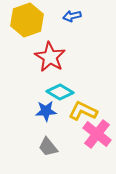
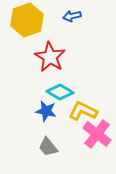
blue star: rotated 15 degrees clockwise
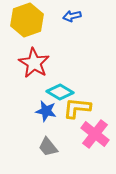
red star: moved 16 px left, 6 px down
yellow L-shape: moved 6 px left, 3 px up; rotated 20 degrees counterclockwise
pink cross: moved 2 px left
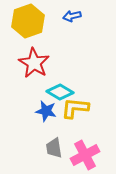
yellow hexagon: moved 1 px right, 1 px down
yellow L-shape: moved 2 px left
pink cross: moved 10 px left, 21 px down; rotated 24 degrees clockwise
gray trapezoid: moved 6 px right, 1 px down; rotated 30 degrees clockwise
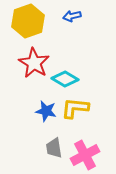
cyan diamond: moved 5 px right, 13 px up
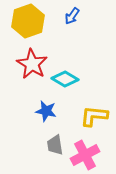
blue arrow: rotated 42 degrees counterclockwise
red star: moved 2 px left, 1 px down
yellow L-shape: moved 19 px right, 8 px down
gray trapezoid: moved 1 px right, 3 px up
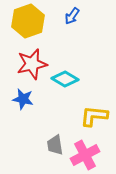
red star: rotated 28 degrees clockwise
blue star: moved 23 px left, 12 px up
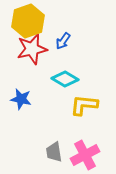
blue arrow: moved 9 px left, 25 px down
red star: moved 15 px up
blue star: moved 2 px left
yellow L-shape: moved 10 px left, 11 px up
gray trapezoid: moved 1 px left, 7 px down
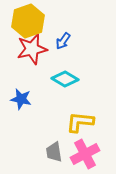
yellow L-shape: moved 4 px left, 17 px down
pink cross: moved 1 px up
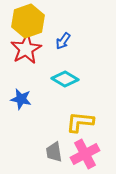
red star: moved 6 px left; rotated 16 degrees counterclockwise
